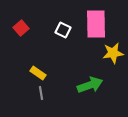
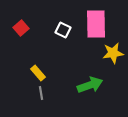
yellow rectangle: rotated 14 degrees clockwise
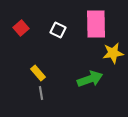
white square: moved 5 px left
green arrow: moved 6 px up
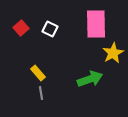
white square: moved 8 px left, 1 px up
yellow star: rotated 20 degrees counterclockwise
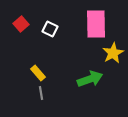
red square: moved 4 px up
